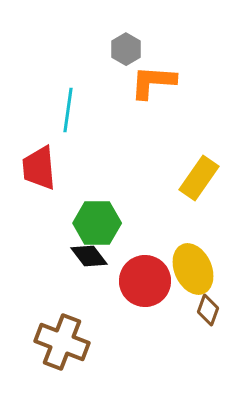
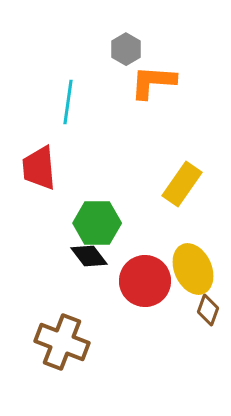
cyan line: moved 8 px up
yellow rectangle: moved 17 px left, 6 px down
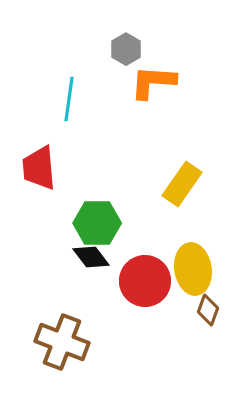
cyan line: moved 1 px right, 3 px up
black diamond: moved 2 px right, 1 px down
yellow ellipse: rotated 15 degrees clockwise
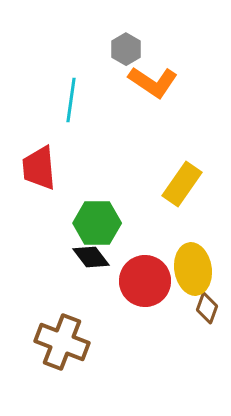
orange L-shape: rotated 150 degrees counterclockwise
cyan line: moved 2 px right, 1 px down
brown diamond: moved 1 px left, 2 px up
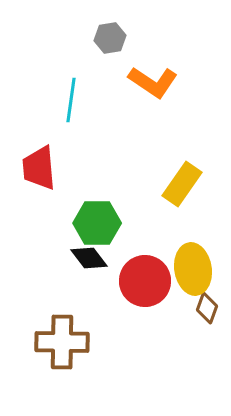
gray hexagon: moved 16 px left, 11 px up; rotated 20 degrees clockwise
black diamond: moved 2 px left, 1 px down
brown cross: rotated 20 degrees counterclockwise
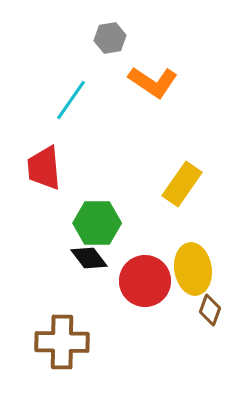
cyan line: rotated 27 degrees clockwise
red trapezoid: moved 5 px right
brown diamond: moved 3 px right, 2 px down
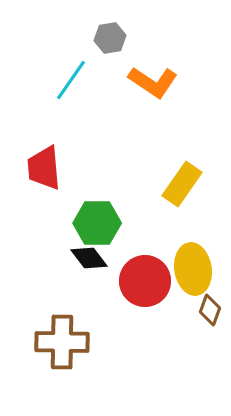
cyan line: moved 20 px up
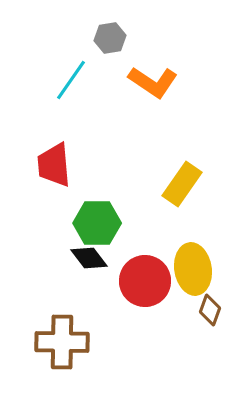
red trapezoid: moved 10 px right, 3 px up
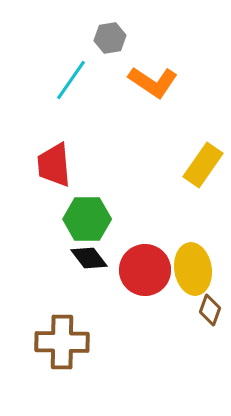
yellow rectangle: moved 21 px right, 19 px up
green hexagon: moved 10 px left, 4 px up
red circle: moved 11 px up
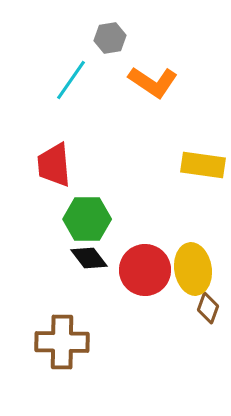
yellow rectangle: rotated 63 degrees clockwise
brown diamond: moved 2 px left, 2 px up
